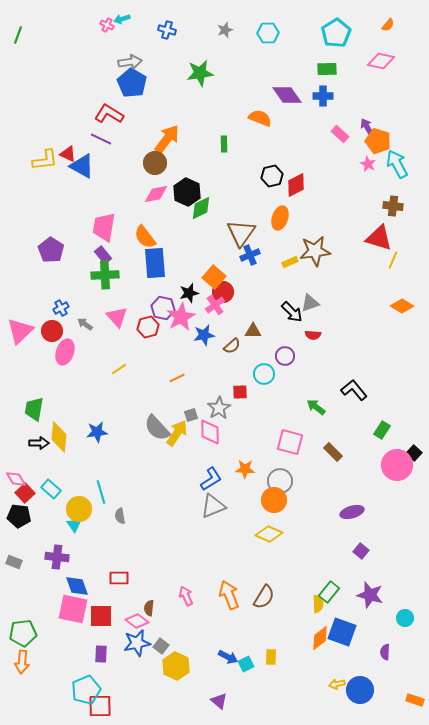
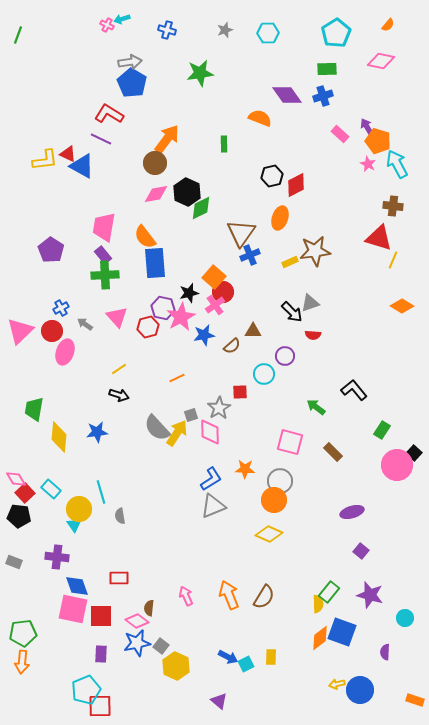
blue cross at (323, 96): rotated 18 degrees counterclockwise
black arrow at (39, 443): moved 80 px right, 48 px up; rotated 18 degrees clockwise
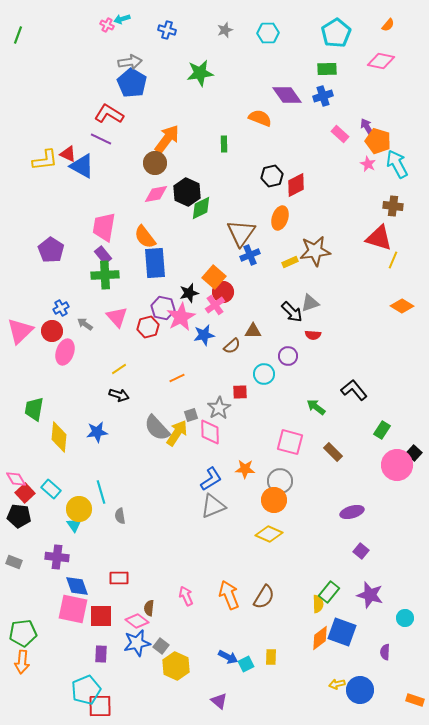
purple circle at (285, 356): moved 3 px right
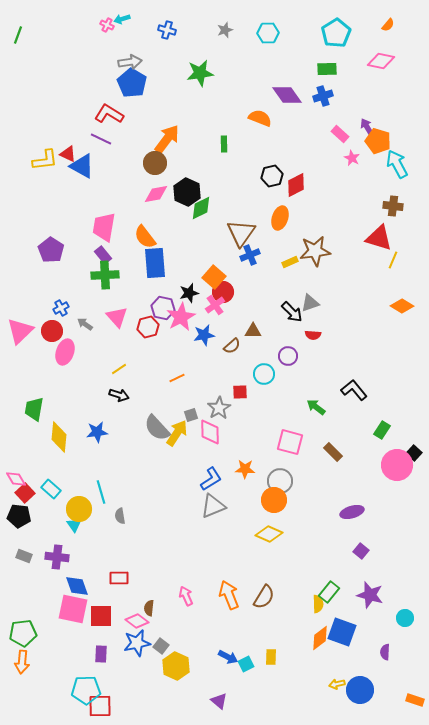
pink star at (368, 164): moved 16 px left, 6 px up
gray rectangle at (14, 562): moved 10 px right, 6 px up
cyan pentagon at (86, 690): rotated 20 degrees clockwise
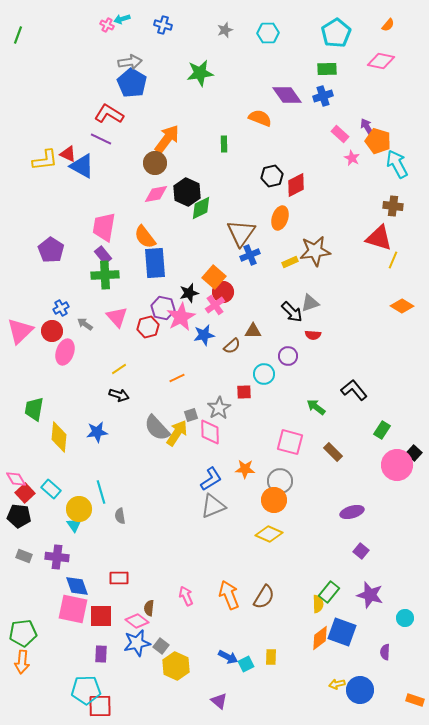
blue cross at (167, 30): moved 4 px left, 5 px up
red square at (240, 392): moved 4 px right
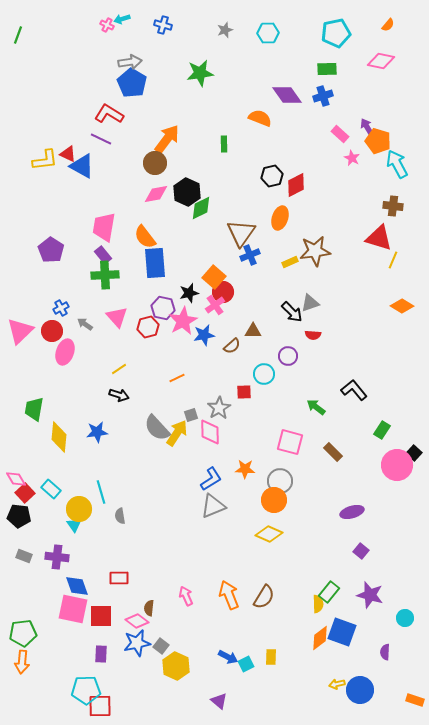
cyan pentagon at (336, 33): rotated 20 degrees clockwise
pink star at (181, 317): moved 2 px right, 4 px down
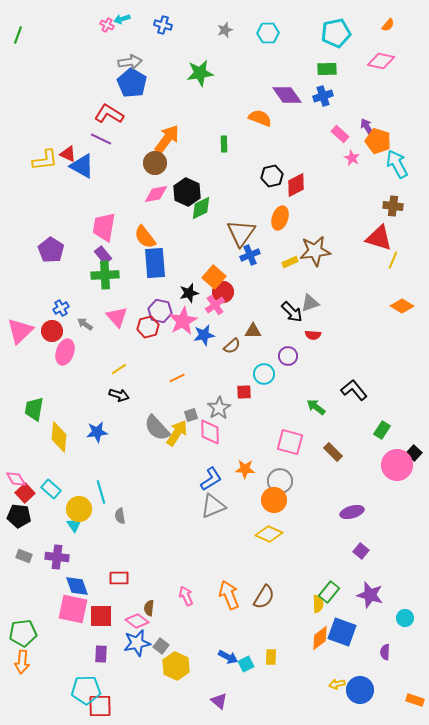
purple hexagon at (163, 308): moved 3 px left, 3 px down
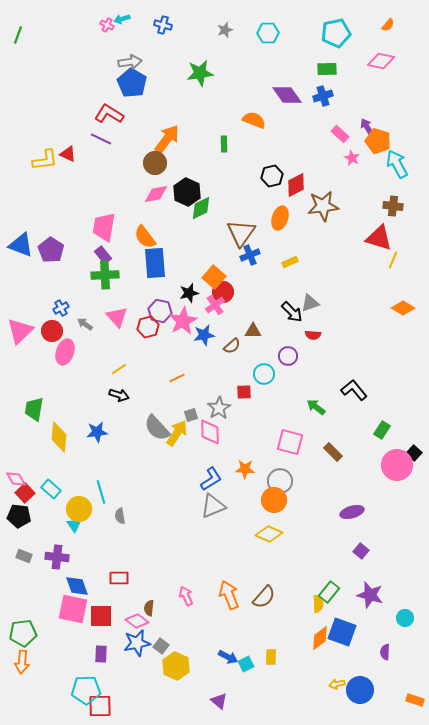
orange semicircle at (260, 118): moved 6 px left, 2 px down
blue triangle at (82, 166): moved 61 px left, 79 px down; rotated 8 degrees counterclockwise
brown star at (315, 251): moved 8 px right, 45 px up
orange diamond at (402, 306): moved 1 px right, 2 px down
brown semicircle at (264, 597): rotated 10 degrees clockwise
